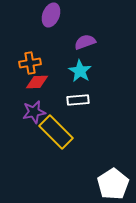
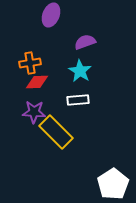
purple star: rotated 15 degrees clockwise
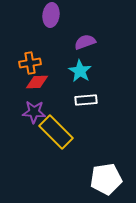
purple ellipse: rotated 15 degrees counterclockwise
white rectangle: moved 8 px right
white pentagon: moved 7 px left, 5 px up; rotated 24 degrees clockwise
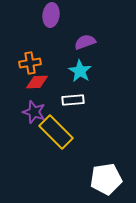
white rectangle: moved 13 px left
purple star: rotated 15 degrees clockwise
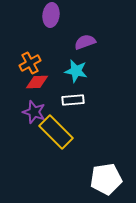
orange cross: rotated 20 degrees counterclockwise
cyan star: moved 4 px left; rotated 20 degrees counterclockwise
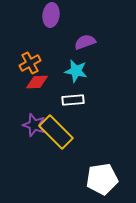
purple star: moved 13 px down
white pentagon: moved 4 px left
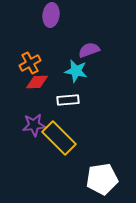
purple semicircle: moved 4 px right, 8 px down
white rectangle: moved 5 px left
purple star: rotated 25 degrees counterclockwise
yellow rectangle: moved 3 px right, 6 px down
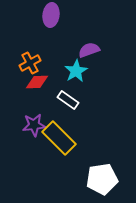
cyan star: rotated 30 degrees clockwise
white rectangle: rotated 40 degrees clockwise
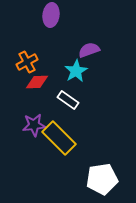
orange cross: moved 3 px left, 1 px up
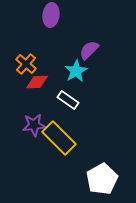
purple semicircle: rotated 25 degrees counterclockwise
orange cross: moved 1 px left, 2 px down; rotated 20 degrees counterclockwise
white pentagon: rotated 20 degrees counterclockwise
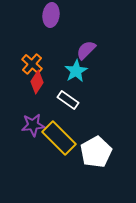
purple semicircle: moved 3 px left
orange cross: moved 6 px right
red diamond: rotated 55 degrees counterclockwise
purple star: moved 1 px left
white pentagon: moved 6 px left, 27 px up
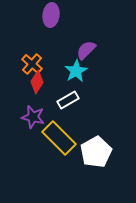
white rectangle: rotated 65 degrees counterclockwise
purple star: moved 8 px up; rotated 20 degrees clockwise
